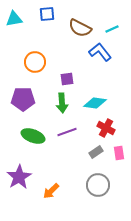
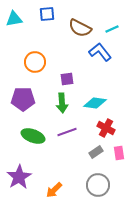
orange arrow: moved 3 px right, 1 px up
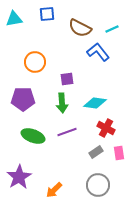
blue L-shape: moved 2 px left
